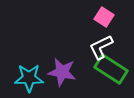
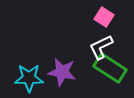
green rectangle: moved 1 px left, 1 px up
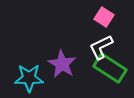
purple star: moved 8 px up; rotated 20 degrees clockwise
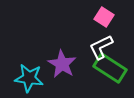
cyan star: rotated 8 degrees clockwise
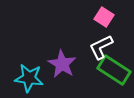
green rectangle: moved 4 px right, 2 px down
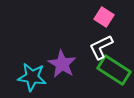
cyan star: moved 3 px right, 1 px up
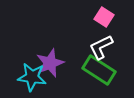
purple star: moved 12 px left, 1 px up; rotated 20 degrees clockwise
green rectangle: moved 15 px left
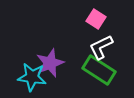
pink square: moved 8 px left, 2 px down
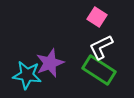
pink square: moved 1 px right, 2 px up
cyan star: moved 5 px left, 2 px up
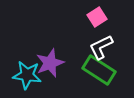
pink square: rotated 24 degrees clockwise
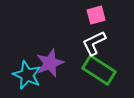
pink square: moved 1 px left, 2 px up; rotated 18 degrees clockwise
white L-shape: moved 7 px left, 4 px up
cyan star: rotated 16 degrees clockwise
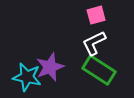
purple star: moved 4 px down
cyan star: moved 2 px down; rotated 12 degrees counterclockwise
